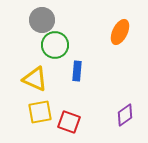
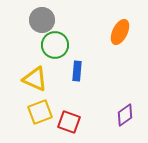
yellow square: rotated 10 degrees counterclockwise
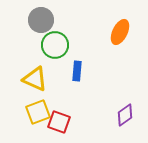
gray circle: moved 1 px left
yellow square: moved 2 px left
red square: moved 10 px left
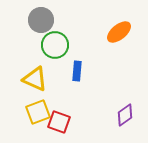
orange ellipse: moved 1 px left; rotated 25 degrees clockwise
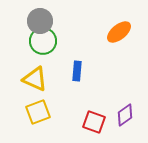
gray circle: moved 1 px left, 1 px down
green circle: moved 12 px left, 4 px up
red square: moved 35 px right
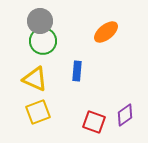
orange ellipse: moved 13 px left
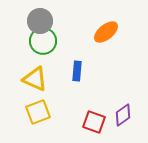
purple diamond: moved 2 px left
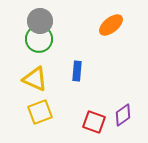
orange ellipse: moved 5 px right, 7 px up
green circle: moved 4 px left, 2 px up
yellow square: moved 2 px right
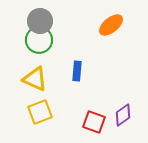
green circle: moved 1 px down
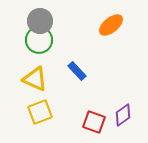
blue rectangle: rotated 48 degrees counterclockwise
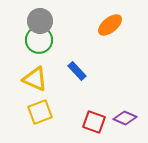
orange ellipse: moved 1 px left
purple diamond: moved 2 px right, 3 px down; rotated 60 degrees clockwise
